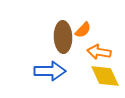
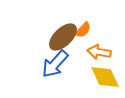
brown ellipse: rotated 48 degrees clockwise
blue arrow: moved 5 px right, 7 px up; rotated 132 degrees clockwise
yellow diamond: moved 1 px down
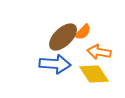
orange semicircle: moved 2 px down
blue arrow: rotated 128 degrees counterclockwise
yellow diamond: moved 11 px left, 3 px up; rotated 8 degrees counterclockwise
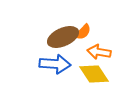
brown ellipse: rotated 20 degrees clockwise
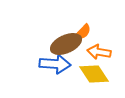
brown ellipse: moved 3 px right, 7 px down
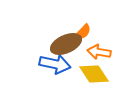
blue arrow: rotated 8 degrees clockwise
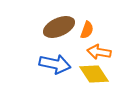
orange semicircle: moved 4 px right, 2 px up; rotated 24 degrees counterclockwise
brown ellipse: moved 7 px left, 17 px up
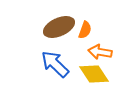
orange semicircle: moved 2 px left
orange arrow: moved 1 px right
blue arrow: rotated 148 degrees counterclockwise
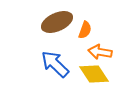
brown ellipse: moved 2 px left, 5 px up
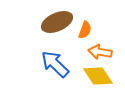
yellow diamond: moved 4 px right, 2 px down
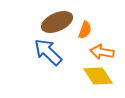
orange arrow: moved 2 px right
blue arrow: moved 7 px left, 12 px up
